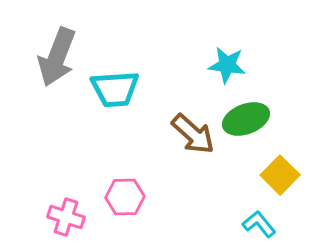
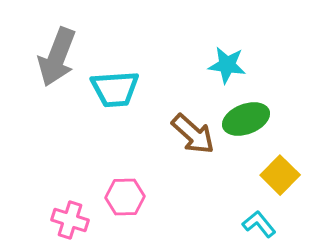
pink cross: moved 4 px right, 3 px down
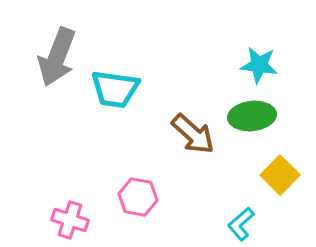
cyan star: moved 32 px right
cyan trapezoid: rotated 12 degrees clockwise
green ellipse: moved 6 px right, 3 px up; rotated 15 degrees clockwise
pink hexagon: moved 13 px right; rotated 12 degrees clockwise
cyan L-shape: moved 18 px left; rotated 92 degrees counterclockwise
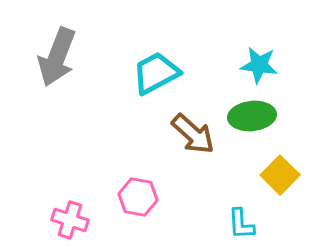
cyan trapezoid: moved 41 px right, 16 px up; rotated 144 degrees clockwise
cyan L-shape: rotated 52 degrees counterclockwise
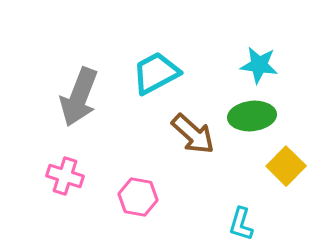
gray arrow: moved 22 px right, 40 px down
yellow square: moved 6 px right, 9 px up
pink cross: moved 5 px left, 44 px up
cyan L-shape: rotated 20 degrees clockwise
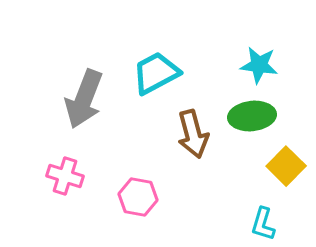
gray arrow: moved 5 px right, 2 px down
brown arrow: rotated 33 degrees clockwise
cyan L-shape: moved 22 px right
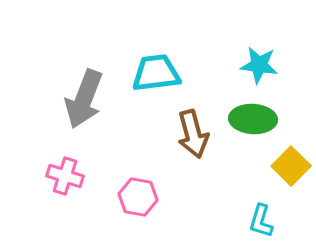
cyan trapezoid: rotated 21 degrees clockwise
green ellipse: moved 1 px right, 3 px down; rotated 9 degrees clockwise
yellow square: moved 5 px right
cyan L-shape: moved 2 px left, 3 px up
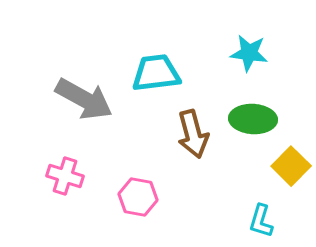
cyan star: moved 10 px left, 12 px up
gray arrow: rotated 82 degrees counterclockwise
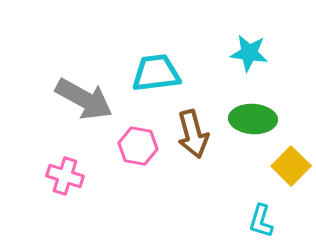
pink hexagon: moved 51 px up
